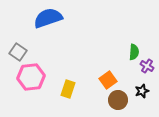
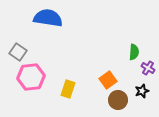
blue semicircle: rotated 28 degrees clockwise
purple cross: moved 1 px right, 2 px down
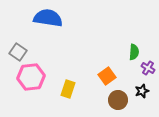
orange square: moved 1 px left, 4 px up
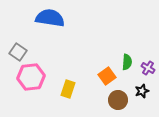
blue semicircle: moved 2 px right
green semicircle: moved 7 px left, 10 px down
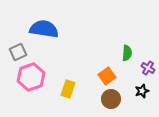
blue semicircle: moved 6 px left, 11 px down
gray square: rotated 30 degrees clockwise
green semicircle: moved 9 px up
pink hexagon: rotated 12 degrees counterclockwise
brown circle: moved 7 px left, 1 px up
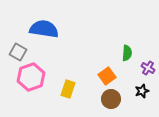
gray square: rotated 36 degrees counterclockwise
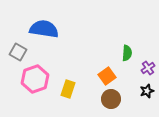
purple cross: rotated 24 degrees clockwise
pink hexagon: moved 4 px right, 2 px down
black star: moved 5 px right
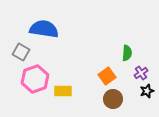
gray square: moved 3 px right
purple cross: moved 7 px left, 5 px down
yellow rectangle: moved 5 px left, 2 px down; rotated 72 degrees clockwise
brown circle: moved 2 px right
